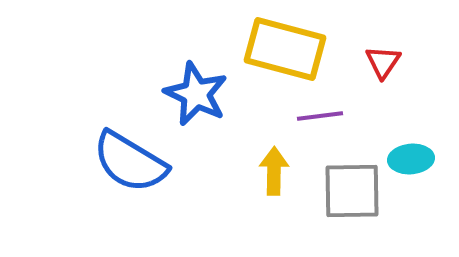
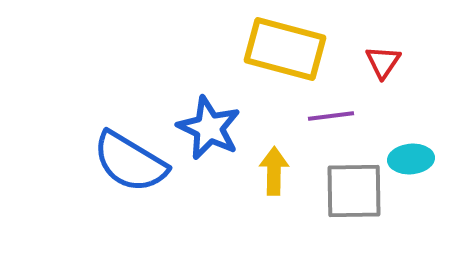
blue star: moved 13 px right, 34 px down
purple line: moved 11 px right
gray square: moved 2 px right
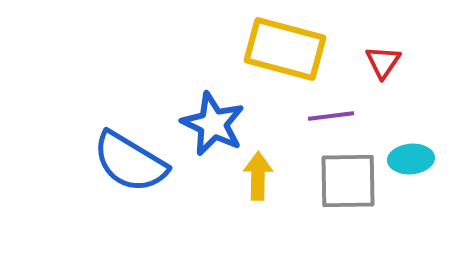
blue star: moved 4 px right, 4 px up
yellow arrow: moved 16 px left, 5 px down
gray square: moved 6 px left, 10 px up
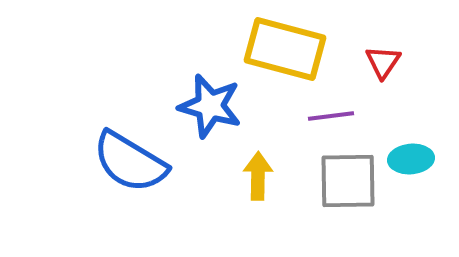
blue star: moved 3 px left, 18 px up; rotated 10 degrees counterclockwise
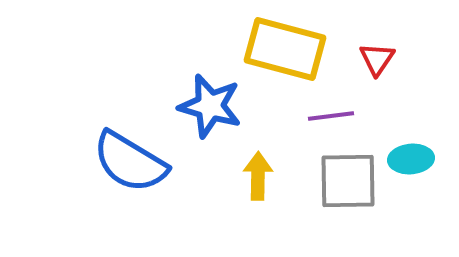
red triangle: moved 6 px left, 3 px up
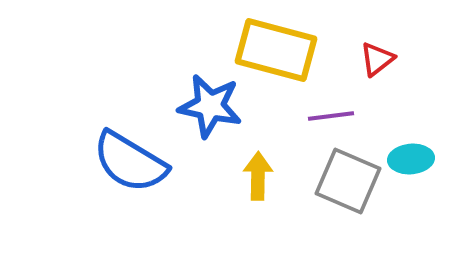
yellow rectangle: moved 9 px left, 1 px down
red triangle: rotated 18 degrees clockwise
blue star: rotated 4 degrees counterclockwise
gray square: rotated 24 degrees clockwise
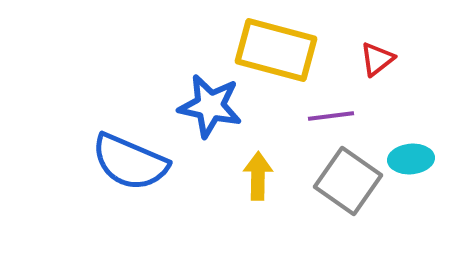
blue semicircle: rotated 8 degrees counterclockwise
gray square: rotated 12 degrees clockwise
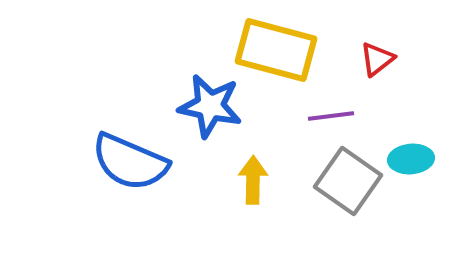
yellow arrow: moved 5 px left, 4 px down
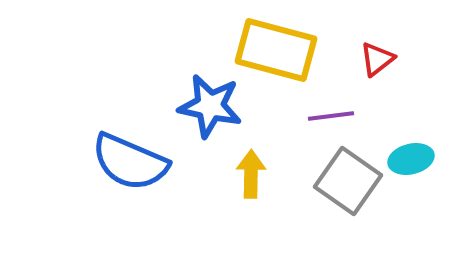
cyan ellipse: rotated 9 degrees counterclockwise
yellow arrow: moved 2 px left, 6 px up
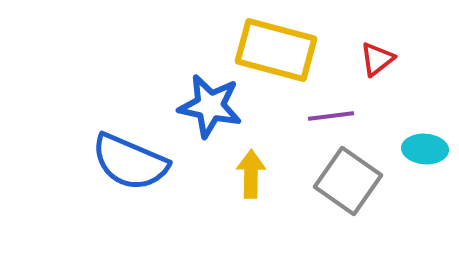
cyan ellipse: moved 14 px right, 10 px up; rotated 18 degrees clockwise
